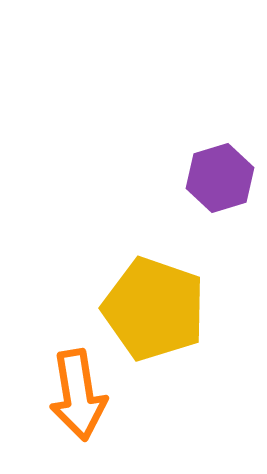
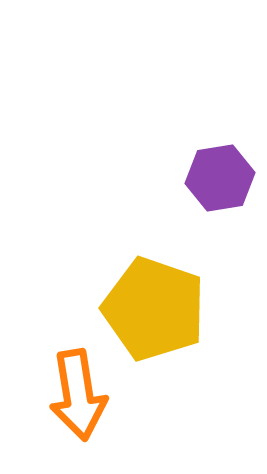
purple hexagon: rotated 8 degrees clockwise
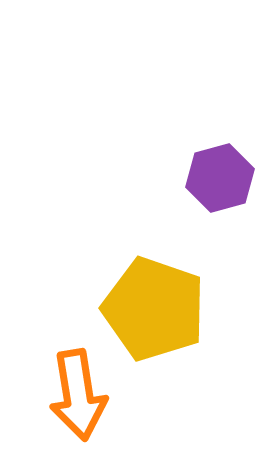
purple hexagon: rotated 6 degrees counterclockwise
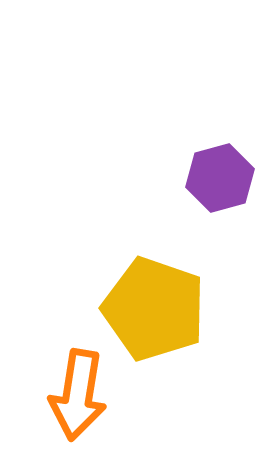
orange arrow: rotated 18 degrees clockwise
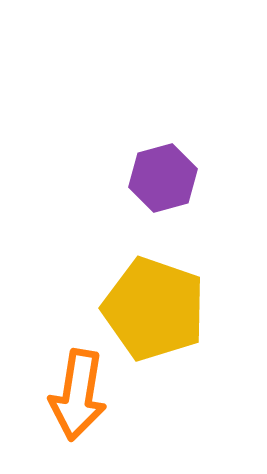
purple hexagon: moved 57 px left
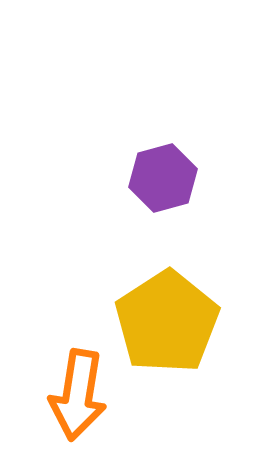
yellow pentagon: moved 13 px right, 13 px down; rotated 20 degrees clockwise
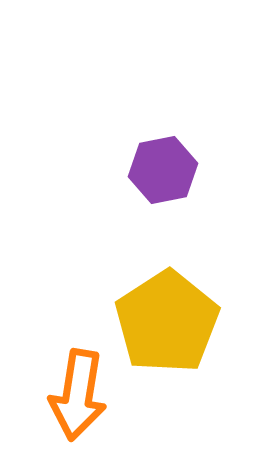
purple hexagon: moved 8 px up; rotated 4 degrees clockwise
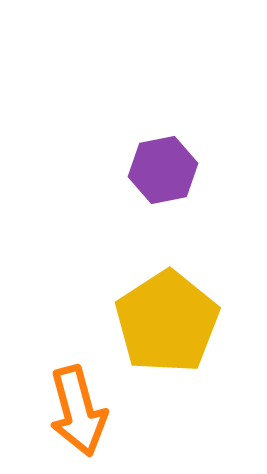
orange arrow: moved 16 px down; rotated 24 degrees counterclockwise
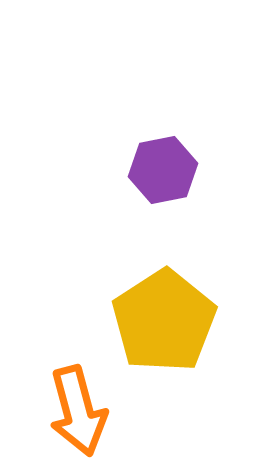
yellow pentagon: moved 3 px left, 1 px up
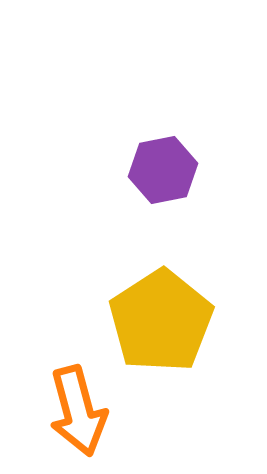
yellow pentagon: moved 3 px left
